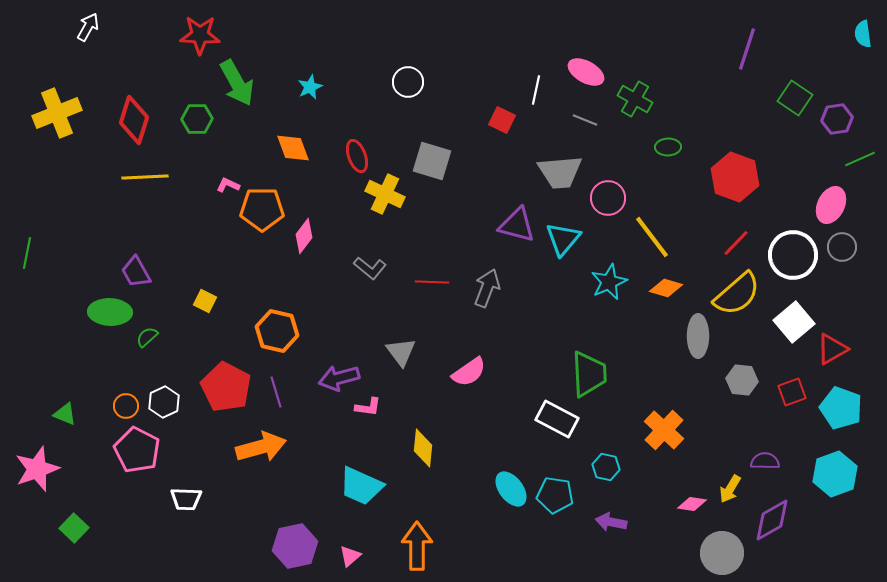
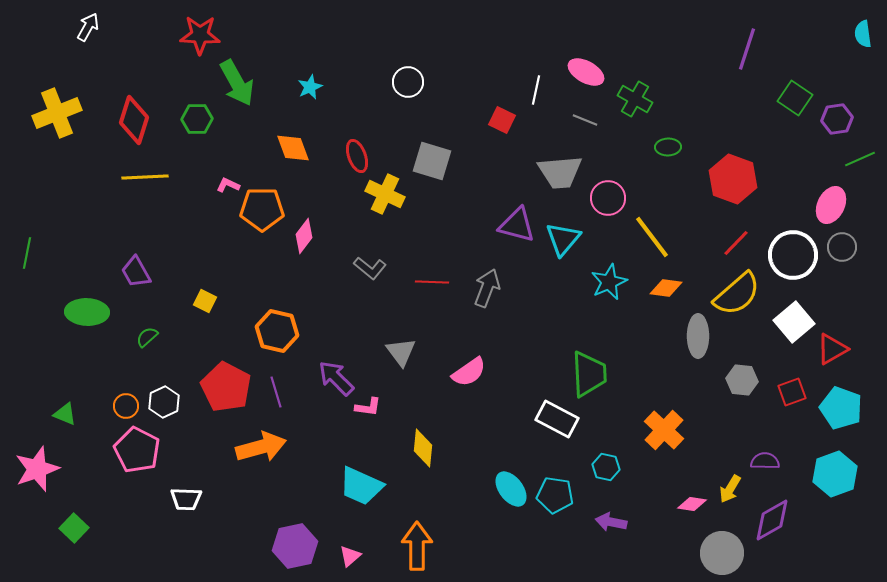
red hexagon at (735, 177): moved 2 px left, 2 px down
orange diamond at (666, 288): rotated 8 degrees counterclockwise
green ellipse at (110, 312): moved 23 px left
purple arrow at (339, 378): moved 3 px left; rotated 60 degrees clockwise
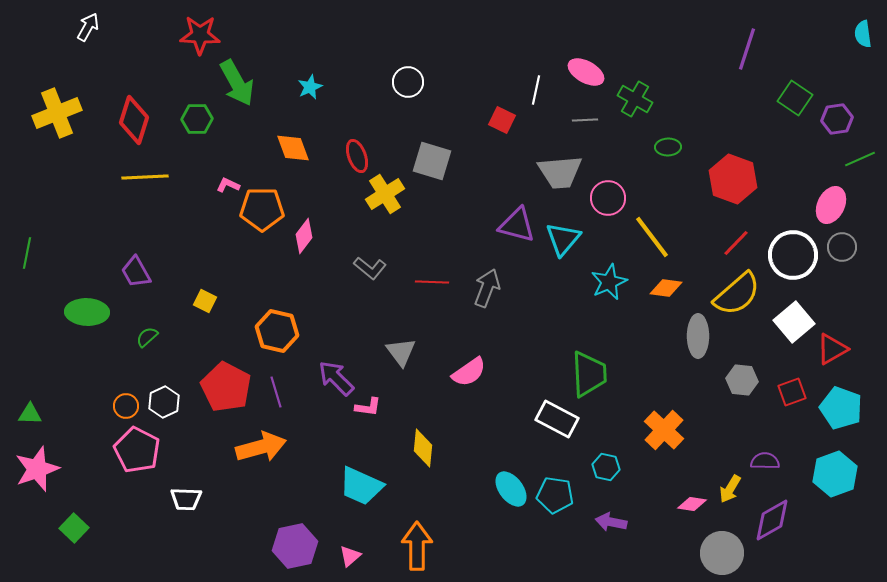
gray line at (585, 120): rotated 25 degrees counterclockwise
yellow cross at (385, 194): rotated 33 degrees clockwise
green triangle at (65, 414): moved 35 px left; rotated 20 degrees counterclockwise
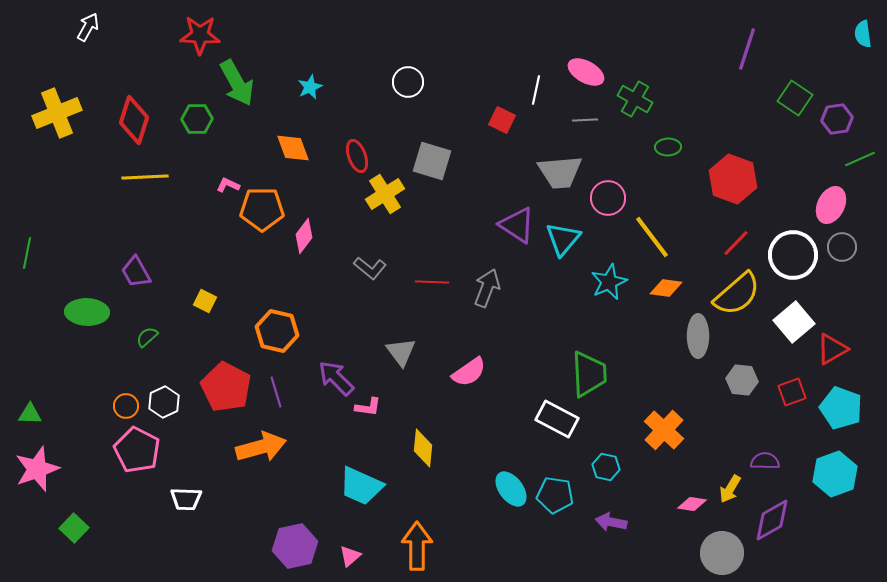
purple triangle at (517, 225): rotated 18 degrees clockwise
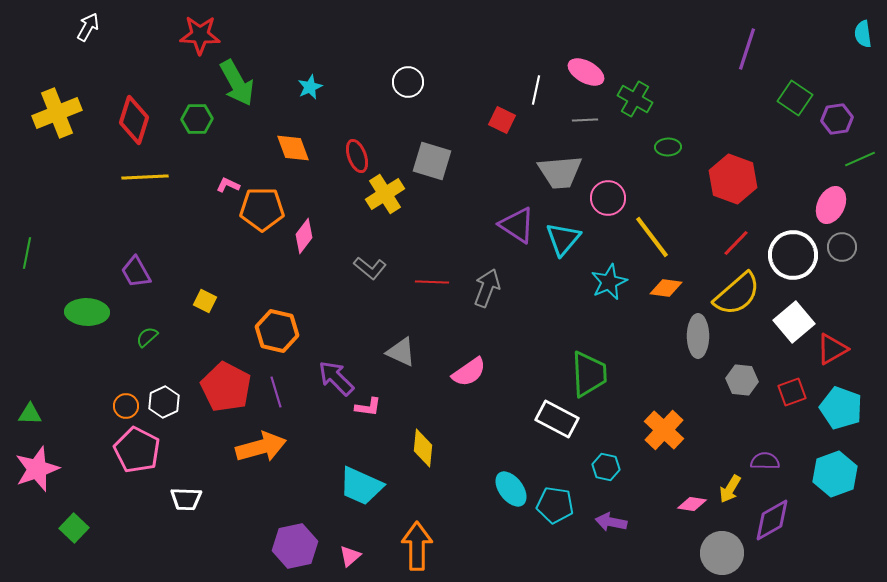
gray triangle at (401, 352): rotated 28 degrees counterclockwise
cyan pentagon at (555, 495): moved 10 px down
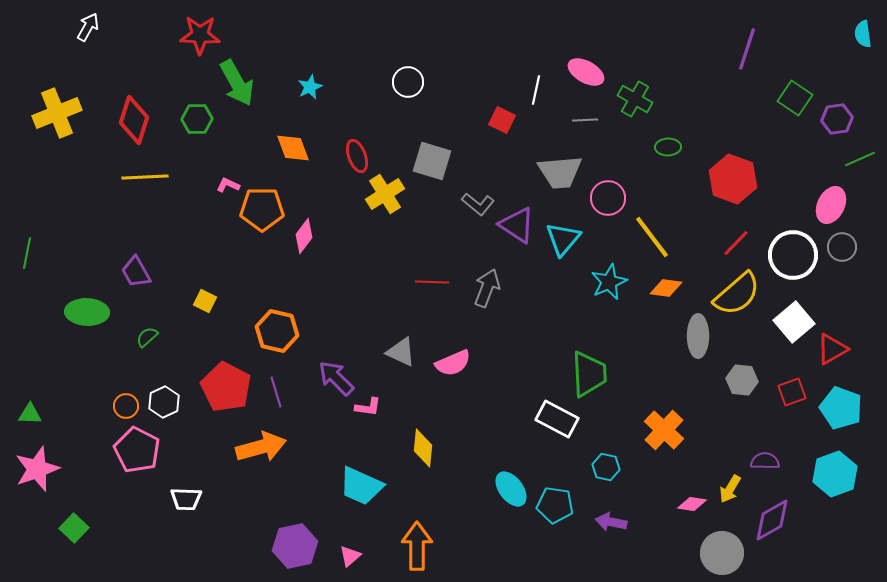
gray L-shape at (370, 268): moved 108 px right, 64 px up
pink semicircle at (469, 372): moved 16 px left, 9 px up; rotated 12 degrees clockwise
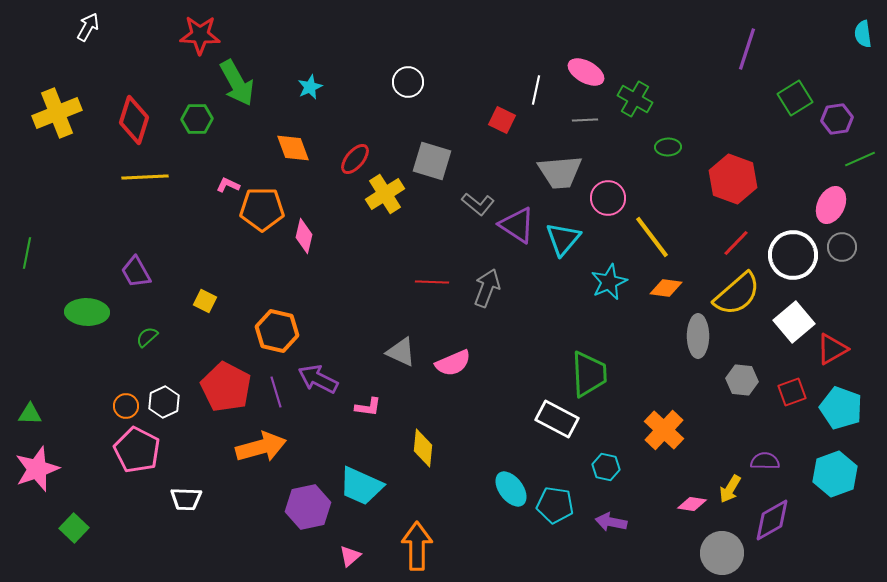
green square at (795, 98): rotated 24 degrees clockwise
red ellipse at (357, 156): moved 2 px left, 3 px down; rotated 60 degrees clockwise
pink diamond at (304, 236): rotated 24 degrees counterclockwise
purple arrow at (336, 378): moved 18 px left, 1 px down; rotated 18 degrees counterclockwise
purple hexagon at (295, 546): moved 13 px right, 39 px up
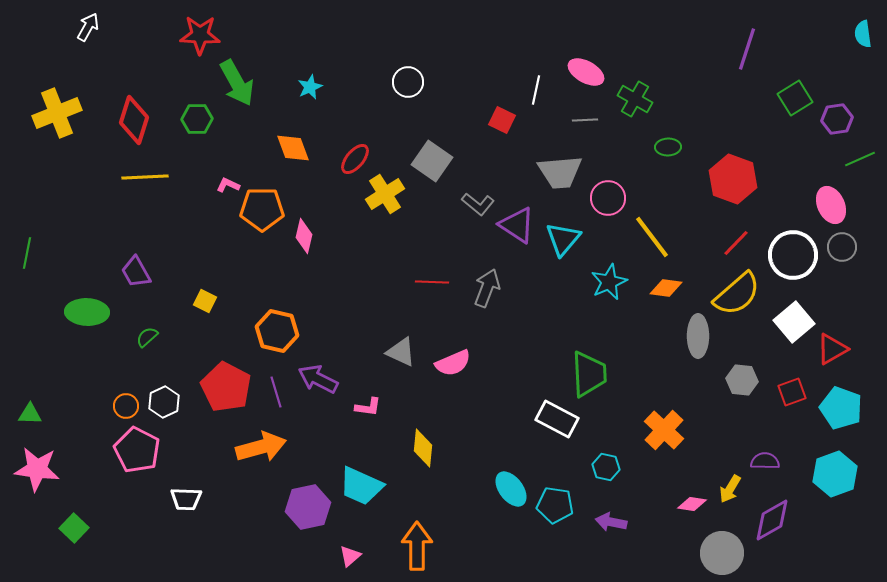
gray square at (432, 161): rotated 18 degrees clockwise
pink ellipse at (831, 205): rotated 51 degrees counterclockwise
pink star at (37, 469): rotated 27 degrees clockwise
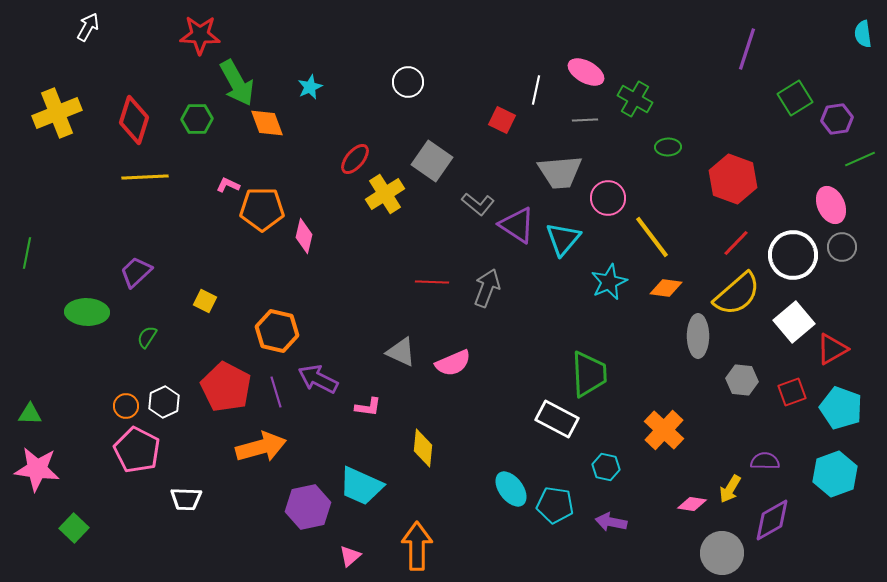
orange diamond at (293, 148): moved 26 px left, 25 px up
purple trapezoid at (136, 272): rotated 76 degrees clockwise
green semicircle at (147, 337): rotated 15 degrees counterclockwise
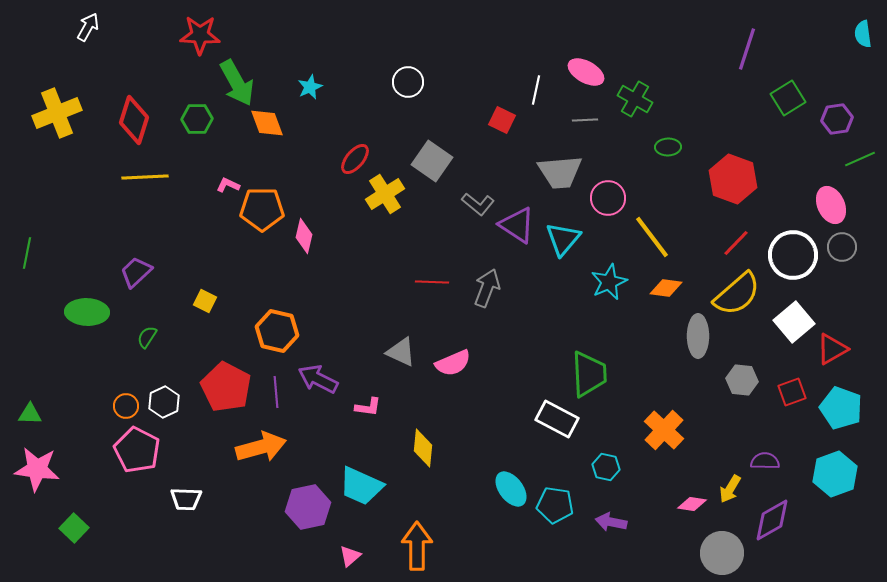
green square at (795, 98): moved 7 px left
purple line at (276, 392): rotated 12 degrees clockwise
